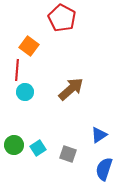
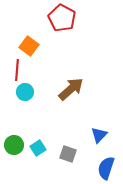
blue triangle: rotated 12 degrees counterclockwise
blue semicircle: moved 2 px right, 1 px up
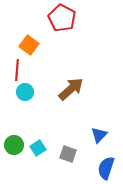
orange square: moved 1 px up
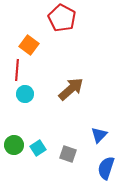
cyan circle: moved 2 px down
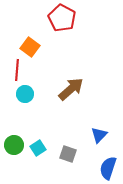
orange square: moved 1 px right, 2 px down
blue semicircle: moved 2 px right
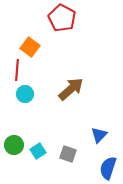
cyan square: moved 3 px down
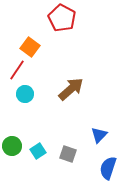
red line: rotated 30 degrees clockwise
green circle: moved 2 px left, 1 px down
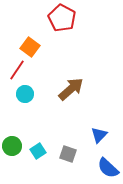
blue semicircle: rotated 65 degrees counterclockwise
